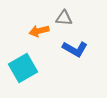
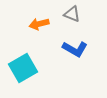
gray triangle: moved 8 px right, 4 px up; rotated 18 degrees clockwise
orange arrow: moved 7 px up
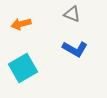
orange arrow: moved 18 px left
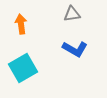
gray triangle: rotated 30 degrees counterclockwise
orange arrow: rotated 96 degrees clockwise
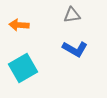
gray triangle: moved 1 px down
orange arrow: moved 2 px left, 1 px down; rotated 78 degrees counterclockwise
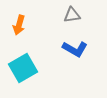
orange arrow: rotated 78 degrees counterclockwise
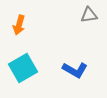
gray triangle: moved 17 px right
blue L-shape: moved 21 px down
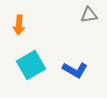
orange arrow: rotated 12 degrees counterclockwise
cyan square: moved 8 px right, 3 px up
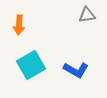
gray triangle: moved 2 px left
blue L-shape: moved 1 px right
